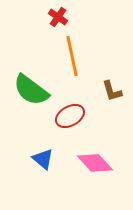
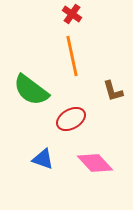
red cross: moved 14 px right, 3 px up
brown L-shape: moved 1 px right
red ellipse: moved 1 px right, 3 px down
blue triangle: rotated 20 degrees counterclockwise
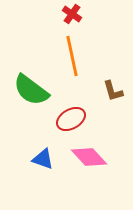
pink diamond: moved 6 px left, 6 px up
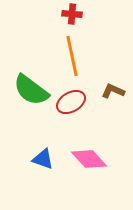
red cross: rotated 30 degrees counterclockwise
brown L-shape: rotated 130 degrees clockwise
red ellipse: moved 17 px up
pink diamond: moved 2 px down
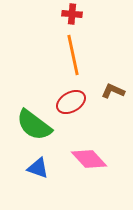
orange line: moved 1 px right, 1 px up
green semicircle: moved 3 px right, 35 px down
blue triangle: moved 5 px left, 9 px down
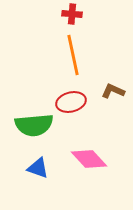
red ellipse: rotated 16 degrees clockwise
green semicircle: rotated 42 degrees counterclockwise
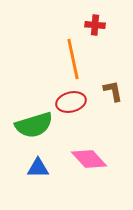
red cross: moved 23 px right, 11 px down
orange line: moved 4 px down
brown L-shape: rotated 55 degrees clockwise
green semicircle: rotated 12 degrees counterclockwise
blue triangle: rotated 20 degrees counterclockwise
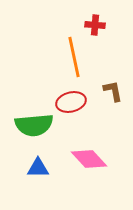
orange line: moved 1 px right, 2 px up
green semicircle: rotated 12 degrees clockwise
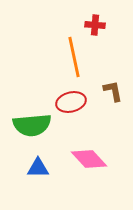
green semicircle: moved 2 px left
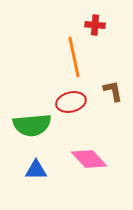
blue triangle: moved 2 px left, 2 px down
